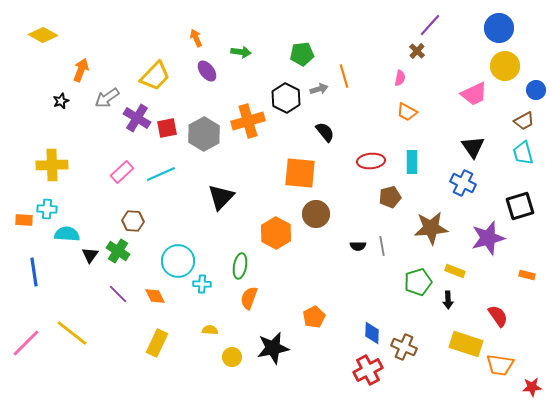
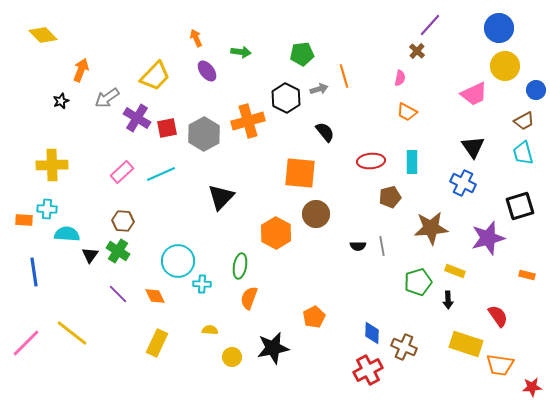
yellow diamond at (43, 35): rotated 16 degrees clockwise
brown hexagon at (133, 221): moved 10 px left
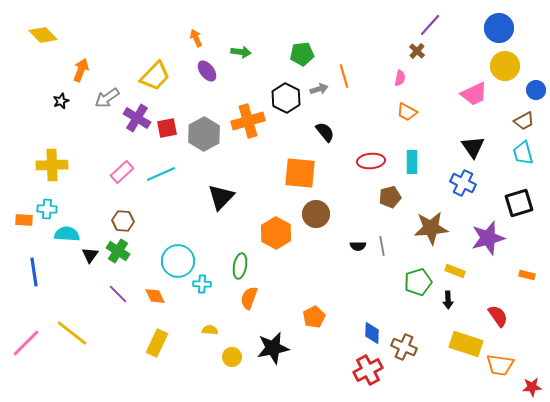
black square at (520, 206): moved 1 px left, 3 px up
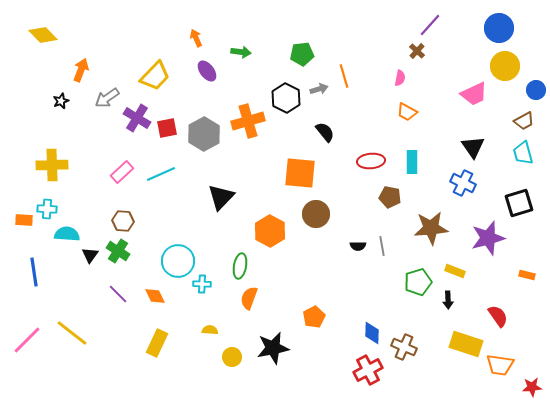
brown pentagon at (390, 197): rotated 25 degrees clockwise
orange hexagon at (276, 233): moved 6 px left, 2 px up
pink line at (26, 343): moved 1 px right, 3 px up
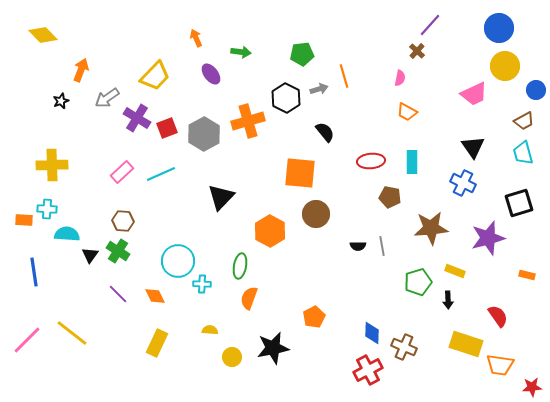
purple ellipse at (207, 71): moved 4 px right, 3 px down
red square at (167, 128): rotated 10 degrees counterclockwise
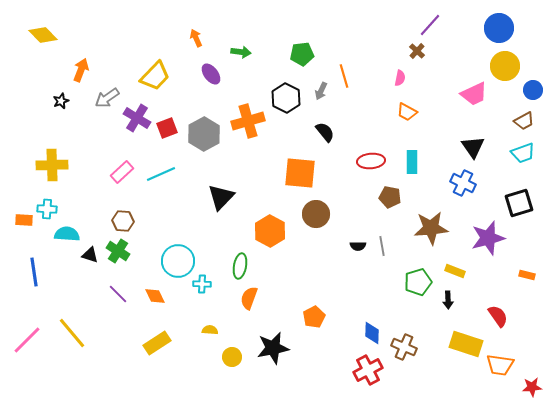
gray arrow at (319, 89): moved 2 px right, 2 px down; rotated 132 degrees clockwise
blue circle at (536, 90): moved 3 px left
cyan trapezoid at (523, 153): rotated 95 degrees counterclockwise
black triangle at (90, 255): rotated 48 degrees counterclockwise
yellow line at (72, 333): rotated 12 degrees clockwise
yellow rectangle at (157, 343): rotated 32 degrees clockwise
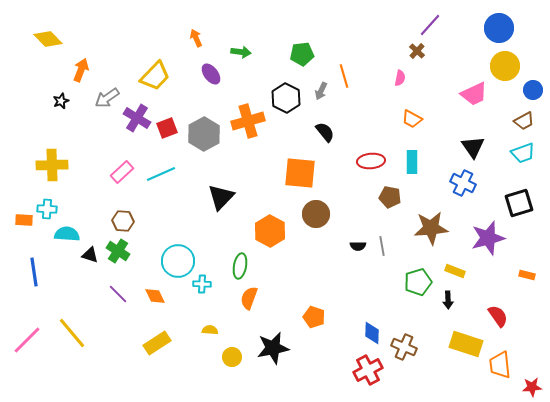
yellow diamond at (43, 35): moved 5 px right, 4 px down
orange trapezoid at (407, 112): moved 5 px right, 7 px down
orange pentagon at (314, 317): rotated 25 degrees counterclockwise
orange trapezoid at (500, 365): rotated 76 degrees clockwise
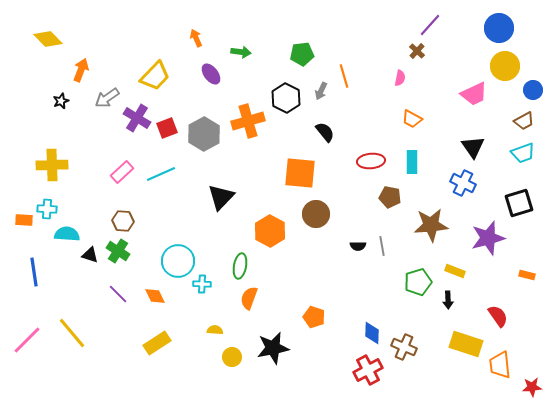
brown star at (431, 228): moved 3 px up
yellow semicircle at (210, 330): moved 5 px right
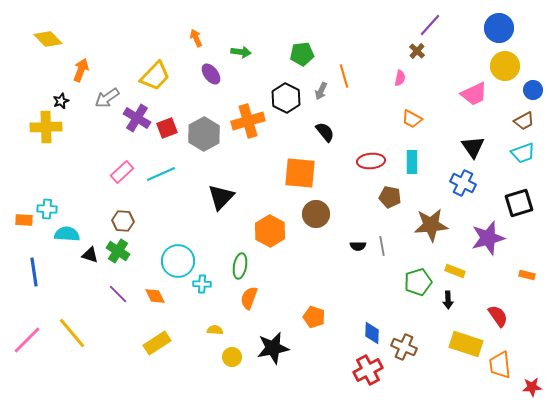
yellow cross at (52, 165): moved 6 px left, 38 px up
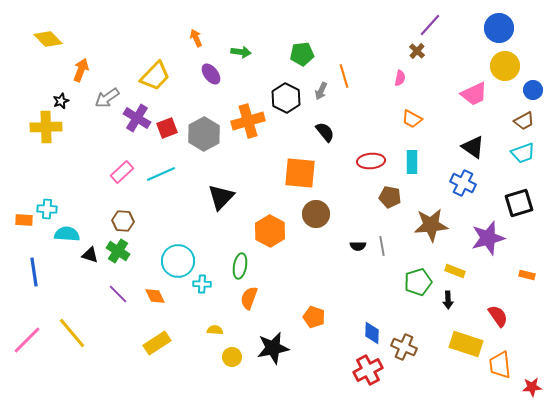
black triangle at (473, 147): rotated 20 degrees counterclockwise
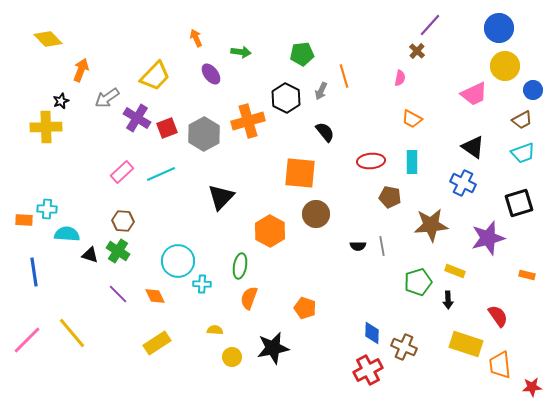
brown trapezoid at (524, 121): moved 2 px left, 1 px up
orange pentagon at (314, 317): moved 9 px left, 9 px up
